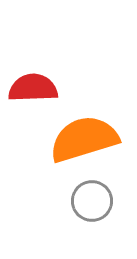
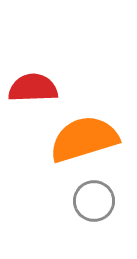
gray circle: moved 2 px right
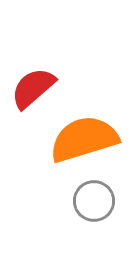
red semicircle: rotated 39 degrees counterclockwise
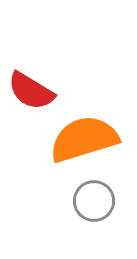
red semicircle: moved 2 px left, 3 px down; rotated 108 degrees counterclockwise
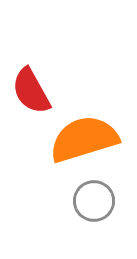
red semicircle: rotated 30 degrees clockwise
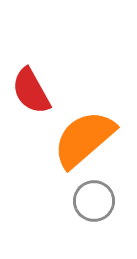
orange semicircle: rotated 24 degrees counterclockwise
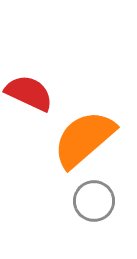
red semicircle: moved 2 px left, 2 px down; rotated 144 degrees clockwise
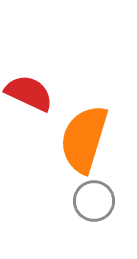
orange semicircle: rotated 32 degrees counterclockwise
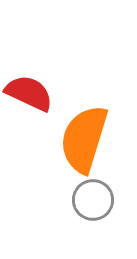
gray circle: moved 1 px left, 1 px up
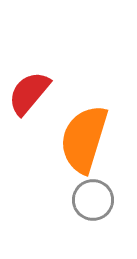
red semicircle: rotated 75 degrees counterclockwise
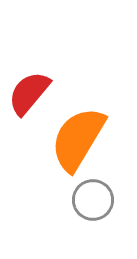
orange semicircle: moved 6 px left; rotated 14 degrees clockwise
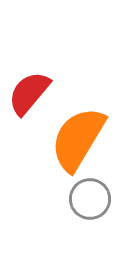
gray circle: moved 3 px left, 1 px up
